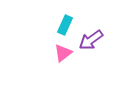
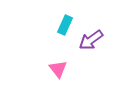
pink triangle: moved 5 px left, 16 px down; rotated 30 degrees counterclockwise
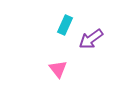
purple arrow: moved 1 px up
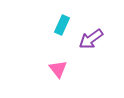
cyan rectangle: moved 3 px left
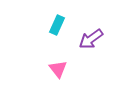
cyan rectangle: moved 5 px left
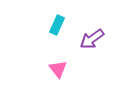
purple arrow: moved 1 px right
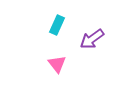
pink triangle: moved 1 px left, 5 px up
